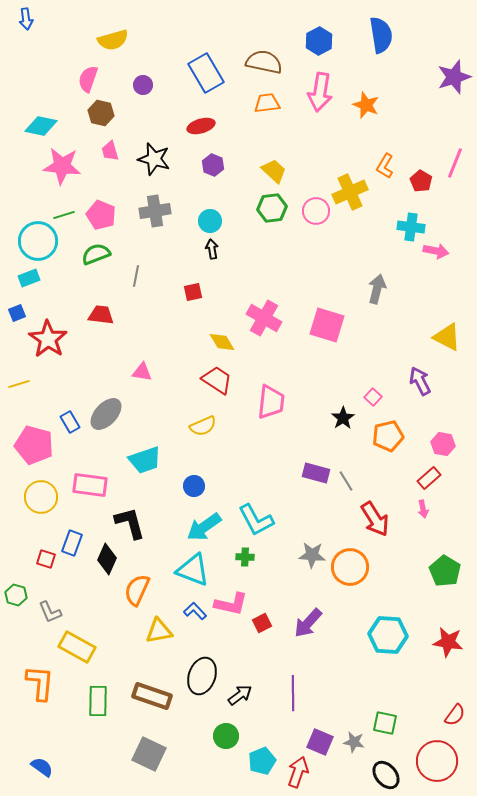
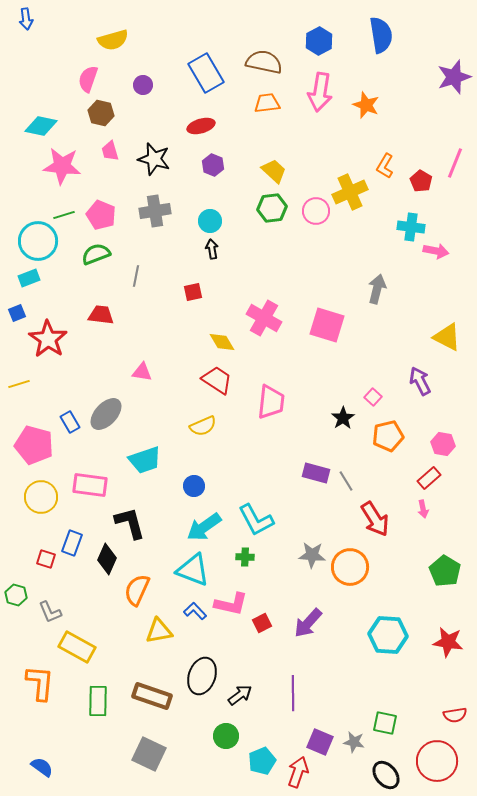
red semicircle at (455, 715): rotated 45 degrees clockwise
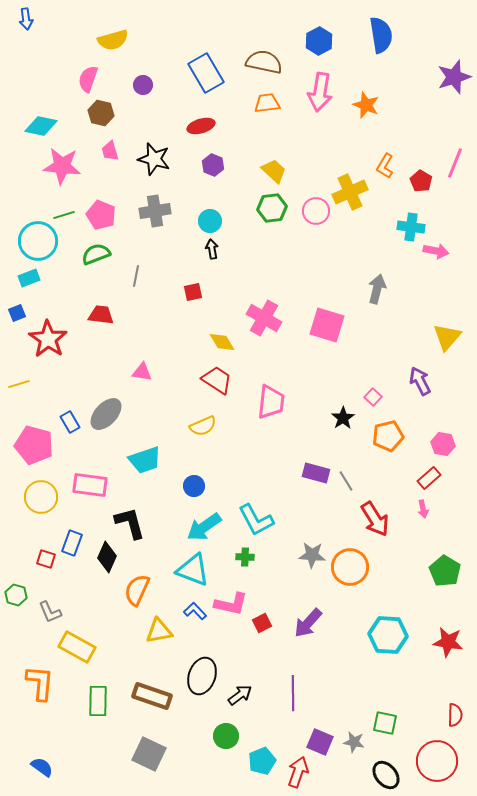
yellow triangle at (447, 337): rotated 44 degrees clockwise
black diamond at (107, 559): moved 2 px up
red semicircle at (455, 715): rotated 80 degrees counterclockwise
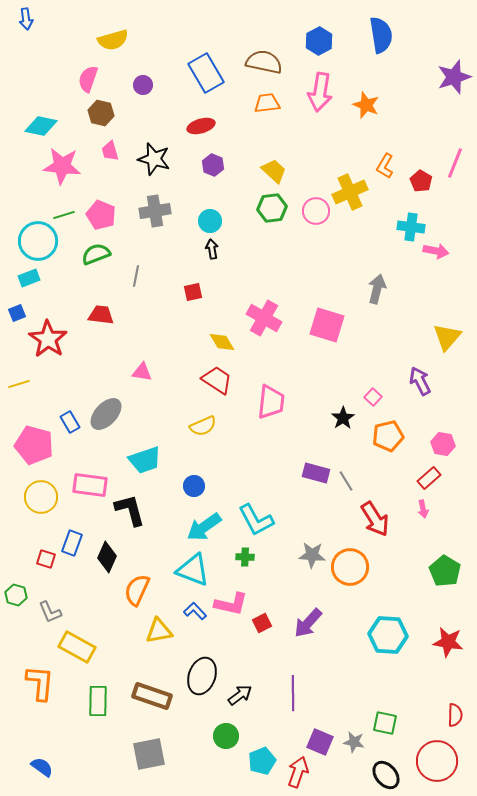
black L-shape at (130, 523): moved 13 px up
gray square at (149, 754): rotated 36 degrees counterclockwise
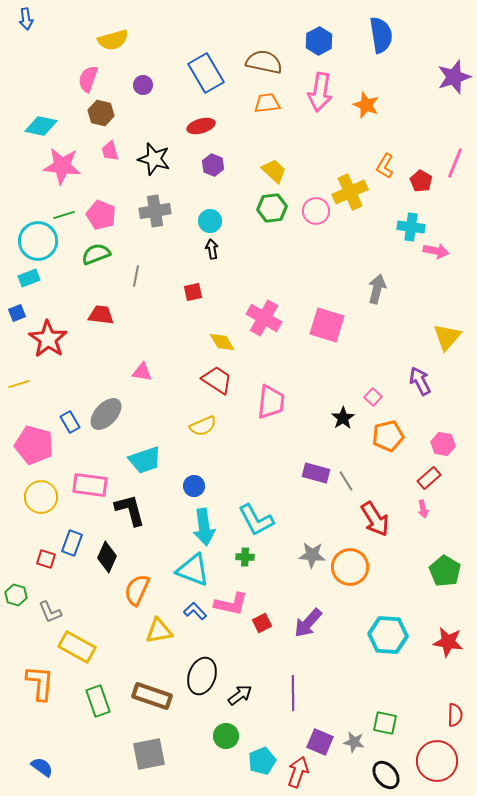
cyan arrow at (204, 527): rotated 63 degrees counterclockwise
green rectangle at (98, 701): rotated 20 degrees counterclockwise
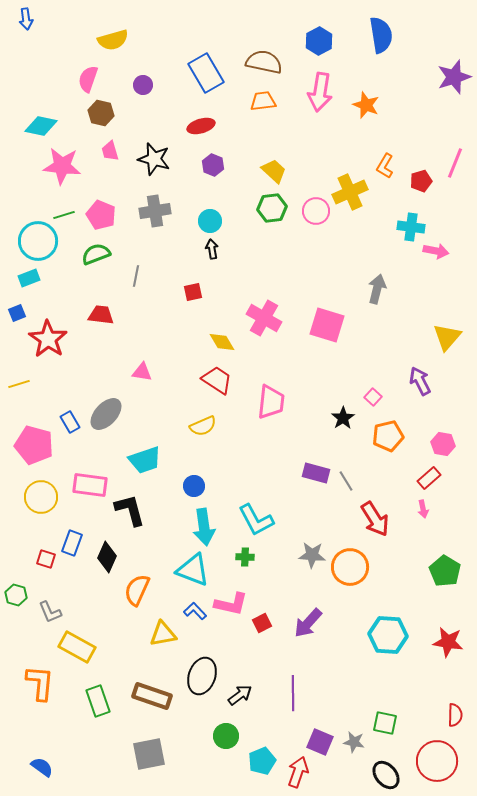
orange trapezoid at (267, 103): moved 4 px left, 2 px up
red pentagon at (421, 181): rotated 25 degrees clockwise
yellow triangle at (159, 631): moved 4 px right, 3 px down
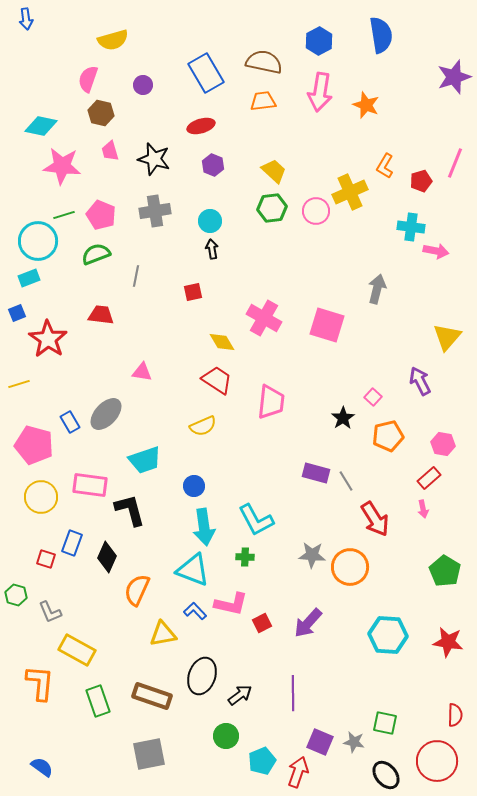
yellow rectangle at (77, 647): moved 3 px down
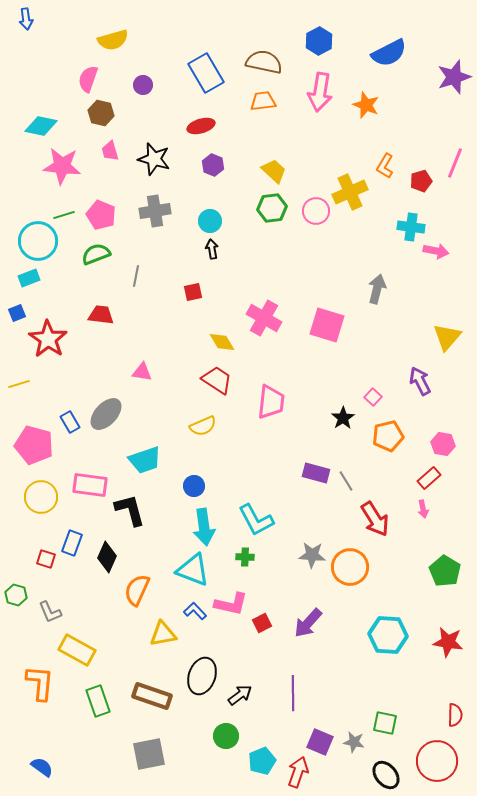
blue semicircle at (381, 35): moved 8 px right, 18 px down; rotated 72 degrees clockwise
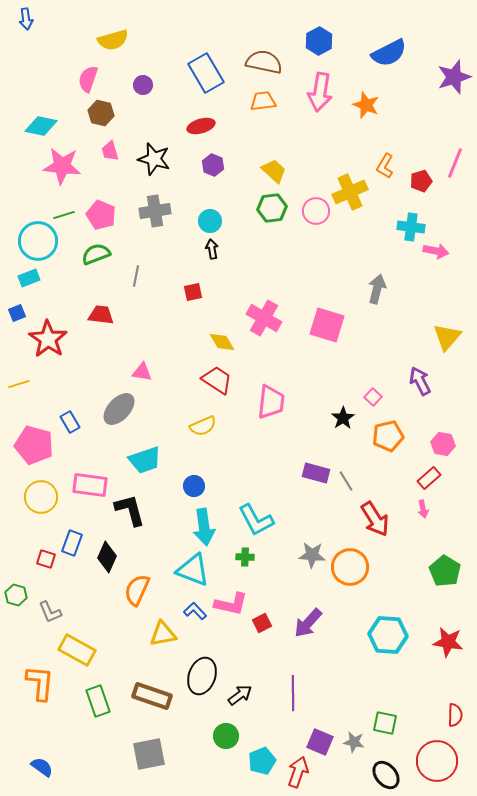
gray ellipse at (106, 414): moved 13 px right, 5 px up
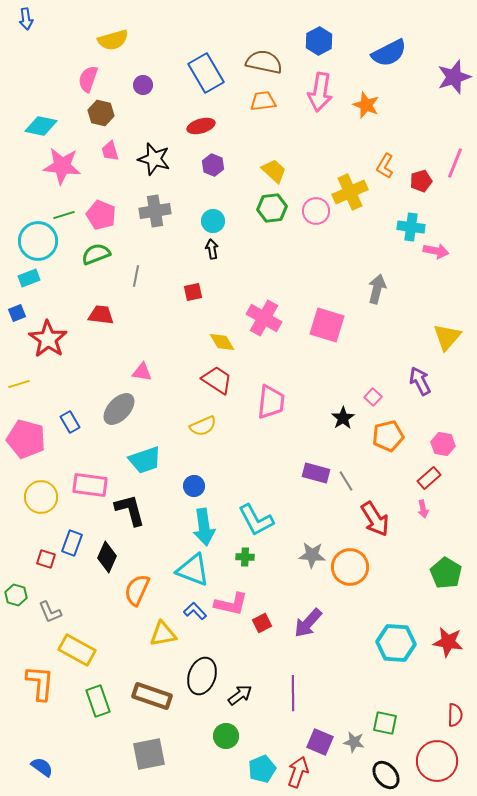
cyan circle at (210, 221): moved 3 px right
pink pentagon at (34, 445): moved 8 px left, 6 px up
green pentagon at (445, 571): moved 1 px right, 2 px down
cyan hexagon at (388, 635): moved 8 px right, 8 px down
cyan pentagon at (262, 761): moved 8 px down
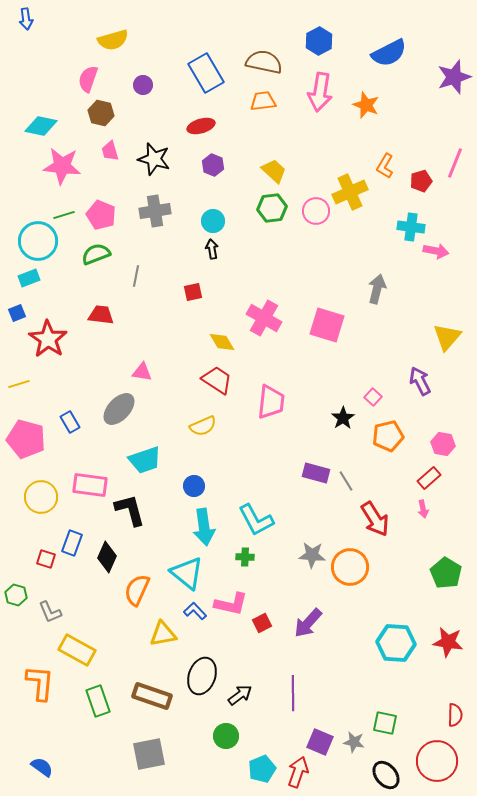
cyan triangle at (193, 570): moved 6 px left, 3 px down; rotated 18 degrees clockwise
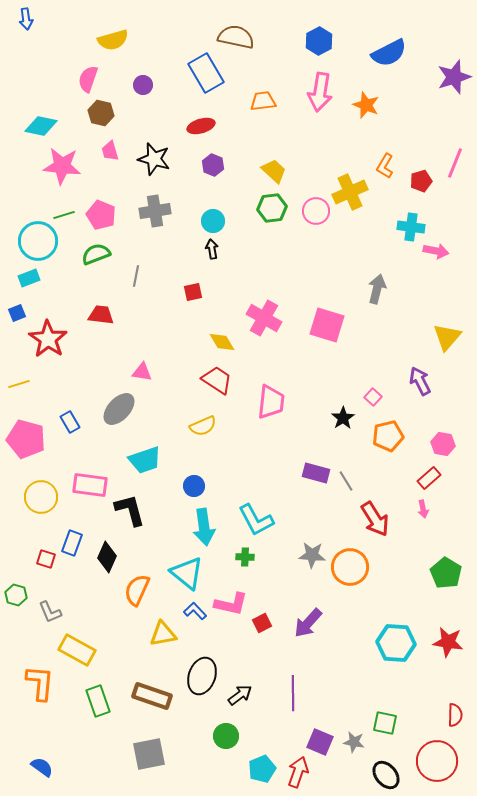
brown semicircle at (264, 62): moved 28 px left, 25 px up
